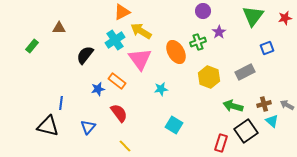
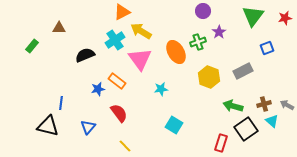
black semicircle: rotated 30 degrees clockwise
gray rectangle: moved 2 px left, 1 px up
black square: moved 2 px up
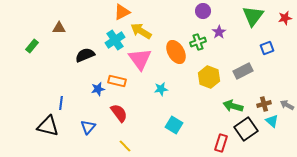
orange rectangle: rotated 24 degrees counterclockwise
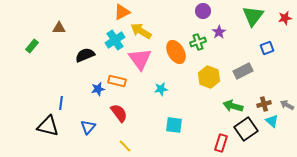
cyan square: rotated 24 degrees counterclockwise
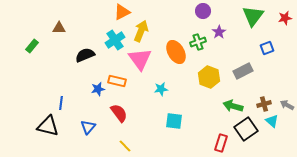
yellow arrow: rotated 80 degrees clockwise
cyan square: moved 4 px up
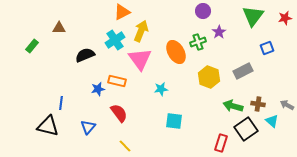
brown cross: moved 6 px left; rotated 24 degrees clockwise
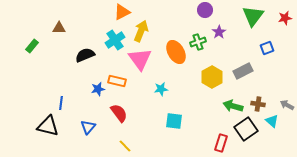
purple circle: moved 2 px right, 1 px up
yellow hexagon: moved 3 px right; rotated 10 degrees clockwise
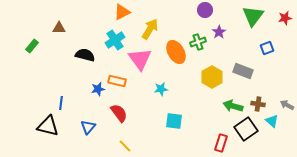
yellow arrow: moved 9 px right, 2 px up; rotated 10 degrees clockwise
black semicircle: rotated 36 degrees clockwise
gray rectangle: rotated 48 degrees clockwise
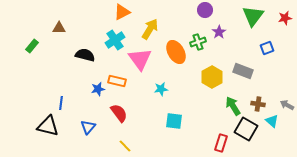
green arrow: rotated 42 degrees clockwise
black square: rotated 25 degrees counterclockwise
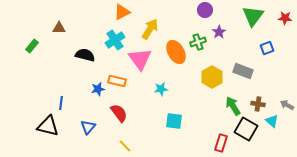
red star: rotated 16 degrees clockwise
